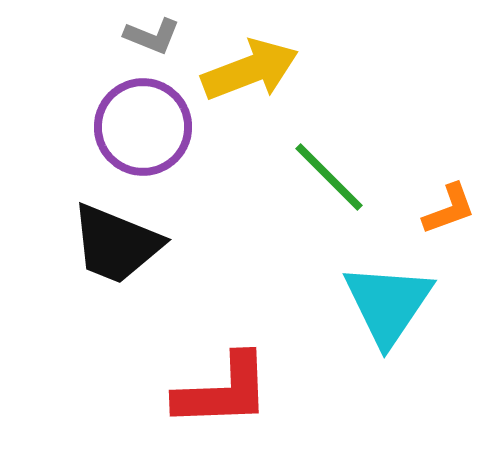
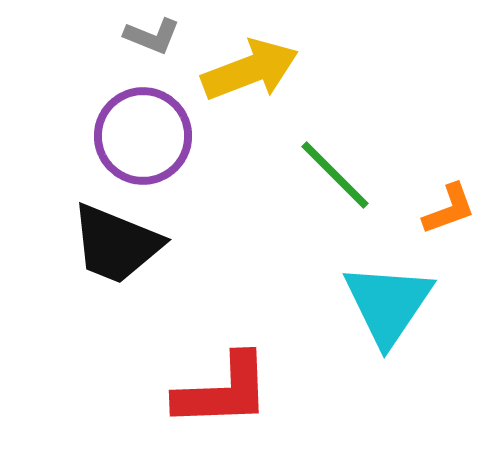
purple circle: moved 9 px down
green line: moved 6 px right, 2 px up
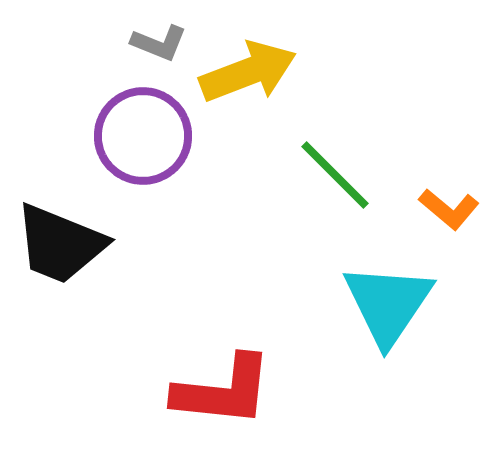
gray L-shape: moved 7 px right, 7 px down
yellow arrow: moved 2 px left, 2 px down
orange L-shape: rotated 60 degrees clockwise
black trapezoid: moved 56 px left
red L-shape: rotated 8 degrees clockwise
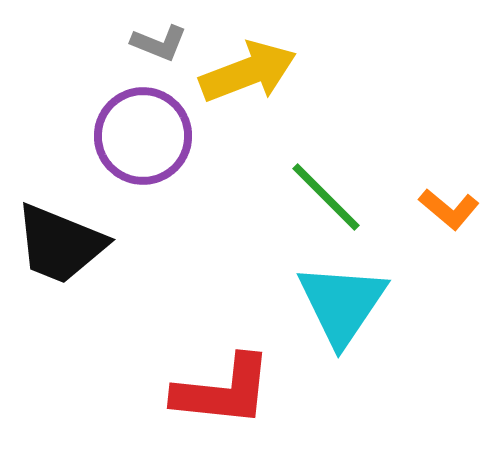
green line: moved 9 px left, 22 px down
cyan triangle: moved 46 px left
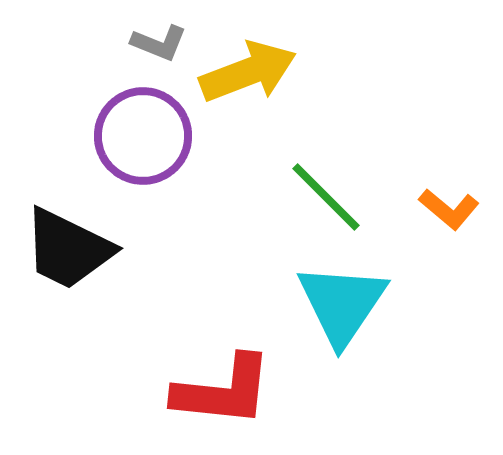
black trapezoid: moved 8 px right, 5 px down; rotated 4 degrees clockwise
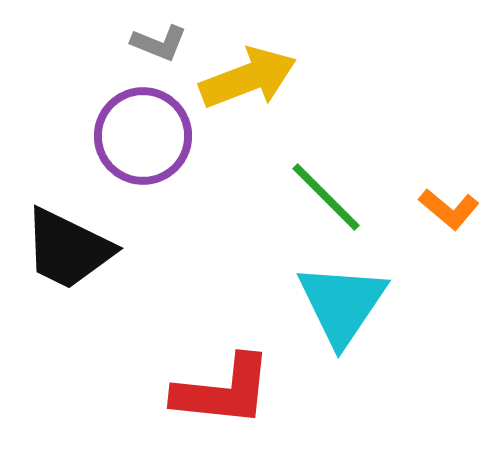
yellow arrow: moved 6 px down
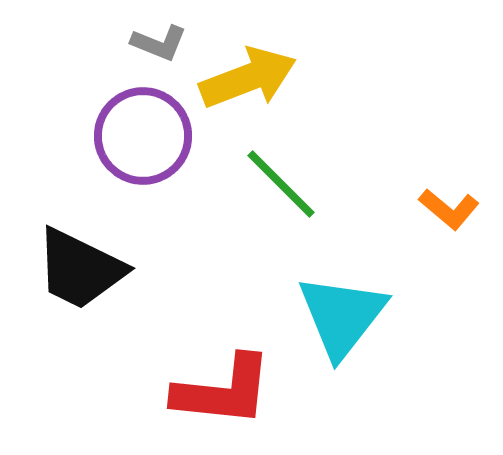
green line: moved 45 px left, 13 px up
black trapezoid: moved 12 px right, 20 px down
cyan triangle: moved 12 px down; rotated 4 degrees clockwise
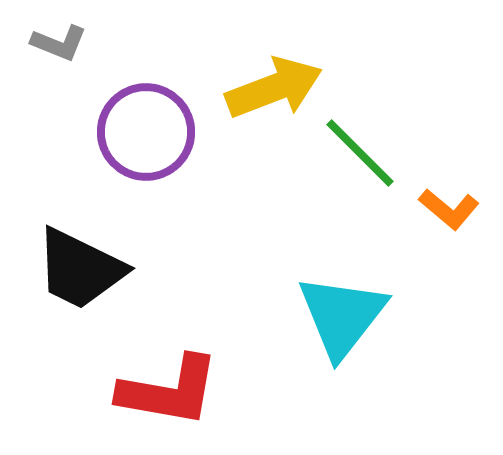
gray L-shape: moved 100 px left
yellow arrow: moved 26 px right, 10 px down
purple circle: moved 3 px right, 4 px up
green line: moved 79 px right, 31 px up
red L-shape: moved 54 px left; rotated 4 degrees clockwise
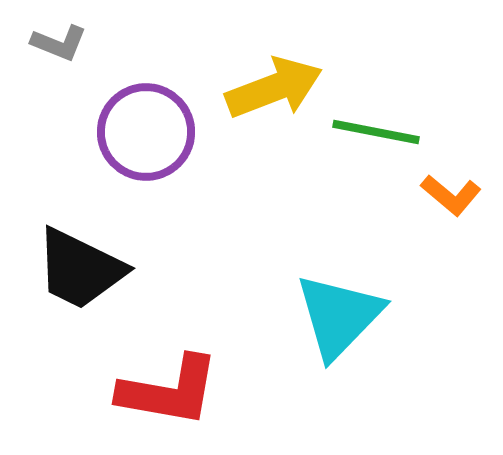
green line: moved 16 px right, 21 px up; rotated 34 degrees counterclockwise
orange L-shape: moved 2 px right, 14 px up
cyan triangle: moved 3 px left; rotated 6 degrees clockwise
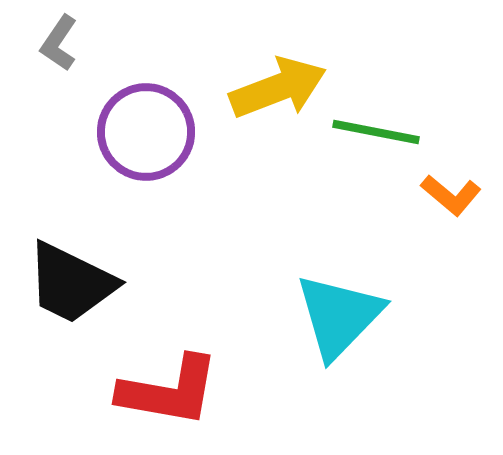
gray L-shape: rotated 102 degrees clockwise
yellow arrow: moved 4 px right
black trapezoid: moved 9 px left, 14 px down
